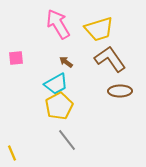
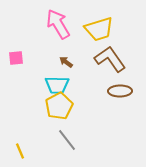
cyan trapezoid: moved 1 px right, 1 px down; rotated 30 degrees clockwise
yellow line: moved 8 px right, 2 px up
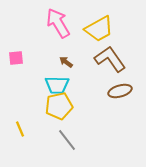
pink arrow: moved 1 px up
yellow trapezoid: rotated 12 degrees counterclockwise
brown ellipse: rotated 15 degrees counterclockwise
yellow pentagon: rotated 16 degrees clockwise
yellow line: moved 22 px up
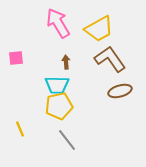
brown arrow: rotated 48 degrees clockwise
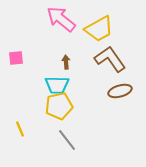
pink arrow: moved 3 px right, 4 px up; rotated 20 degrees counterclockwise
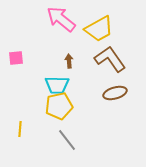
brown arrow: moved 3 px right, 1 px up
brown ellipse: moved 5 px left, 2 px down
yellow line: rotated 28 degrees clockwise
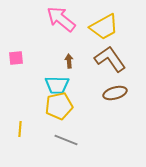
yellow trapezoid: moved 5 px right, 2 px up
gray line: moved 1 px left; rotated 30 degrees counterclockwise
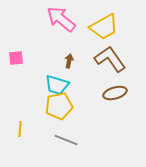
brown arrow: rotated 16 degrees clockwise
cyan trapezoid: rotated 15 degrees clockwise
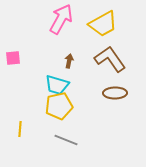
pink arrow: rotated 80 degrees clockwise
yellow trapezoid: moved 1 px left, 3 px up
pink square: moved 3 px left
brown ellipse: rotated 15 degrees clockwise
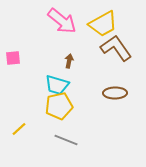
pink arrow: moved 1 px right, 2 px down; rotated 100 degrees clockwise
brown L-shape: moved 6 px right, 11 px up
yellow line: moved 1 px left; rotated 42 degrees clockwise
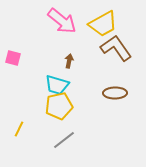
pink square: rotated 21 degrees clockwise
yellow line: rotated 21 degrees counterclockwise
gray line: moved 2 px left; rotated 60 degrees counterclockwise
